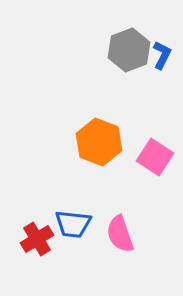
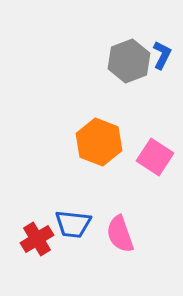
gray hexagon: moved 11 px down
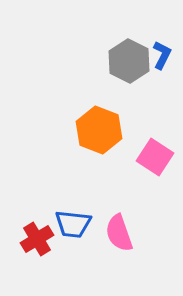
gray hexagon: rotated 12 degrees counterclockwise
orange hexagon: moved 12 px up
pink semicircle: moved 1 px left, 1 px up
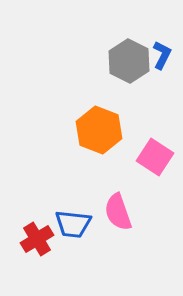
pink semicircle: moved 1 px left, 21 px up
